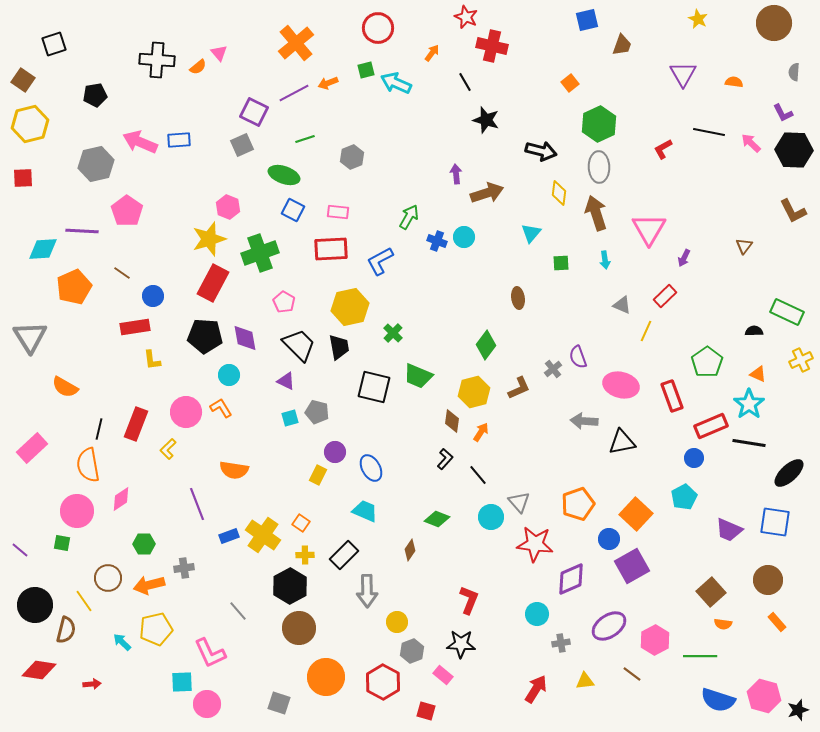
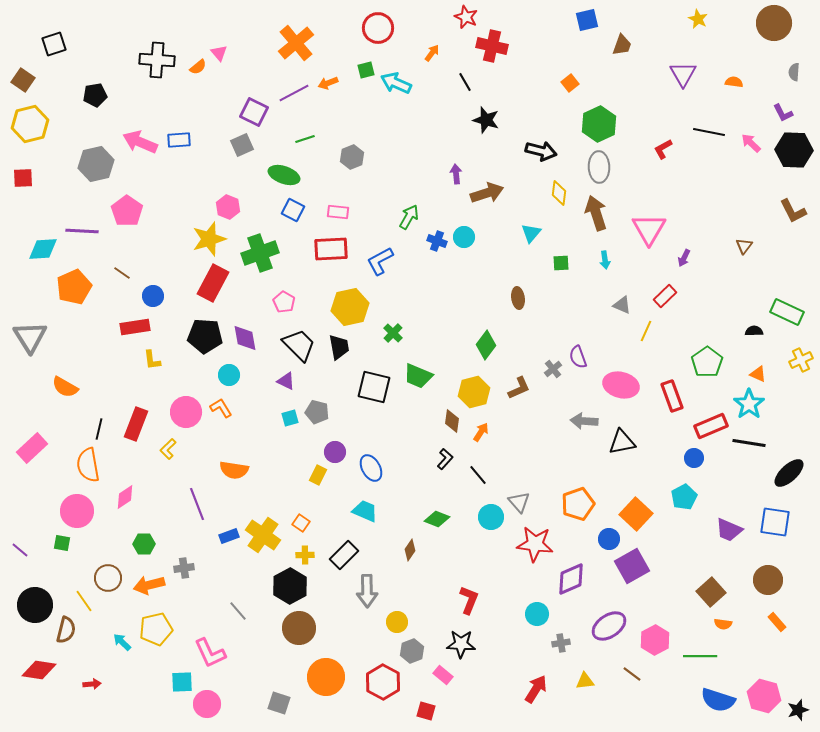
pink diamond at (121, 499): moved 4 px right, 2 px up
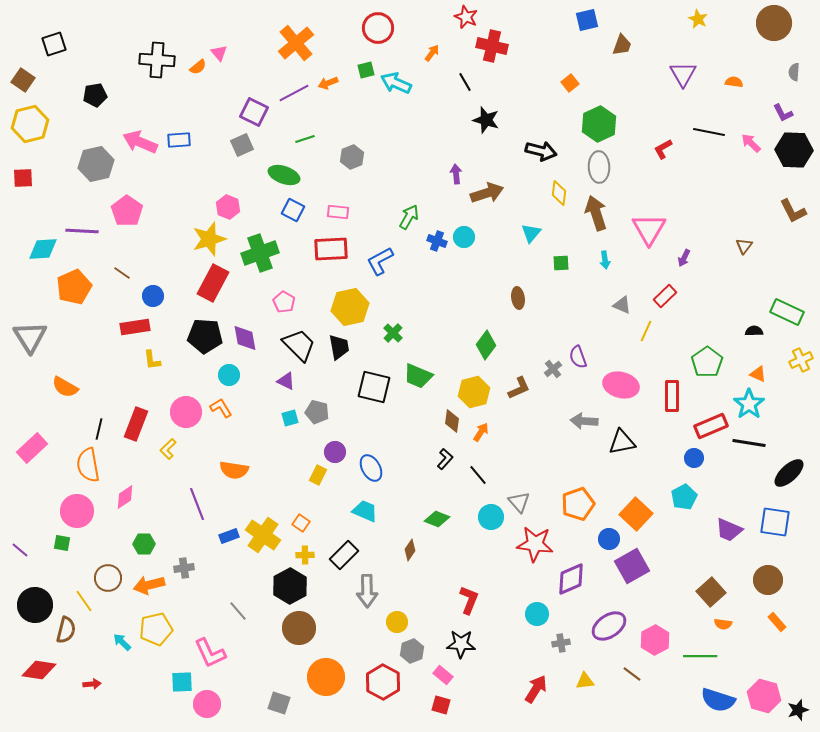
red rectangle at (672, 396): rotated 20 degrees clockwise
red square at (426, 711): moved 15 px right, 6 px up
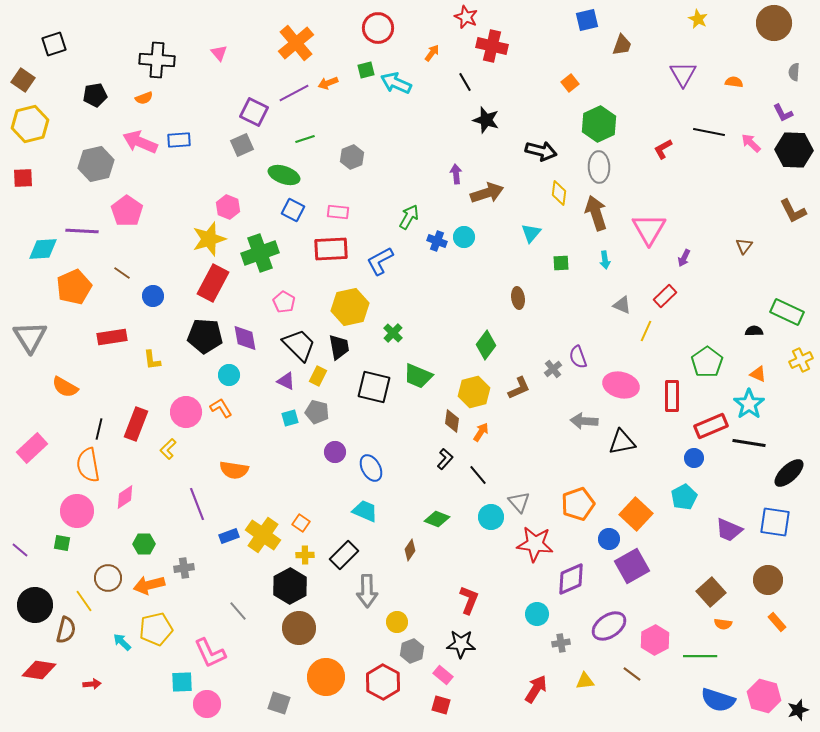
orange semicircle at (198, 67): moved 54 px left, 31 px down; rotated 18 degrees clockwise
red rectangle at (135, 327): moved 23 px left, 10 px down
yellow rectangle at (318, 475): moved 99 px up
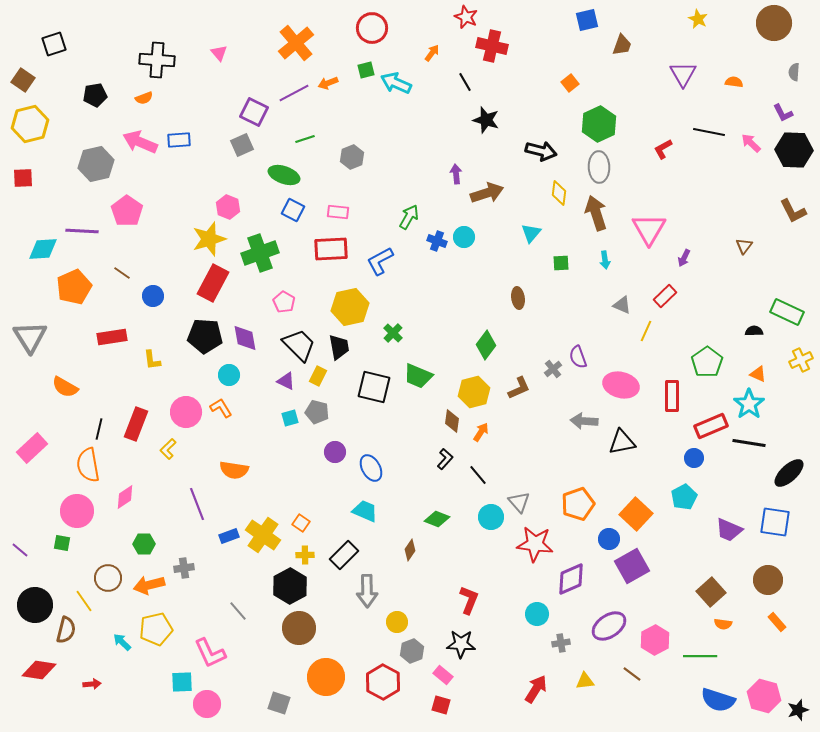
red circle at (378, 28): moved 6 px left
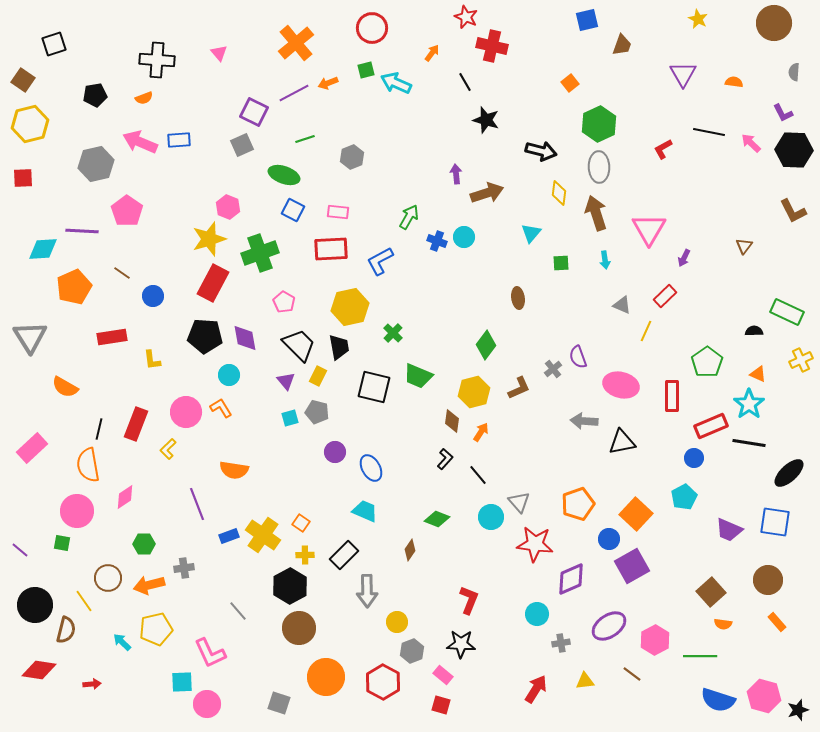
purple triangle at (286, 381): rotated 24 degrees clockwise
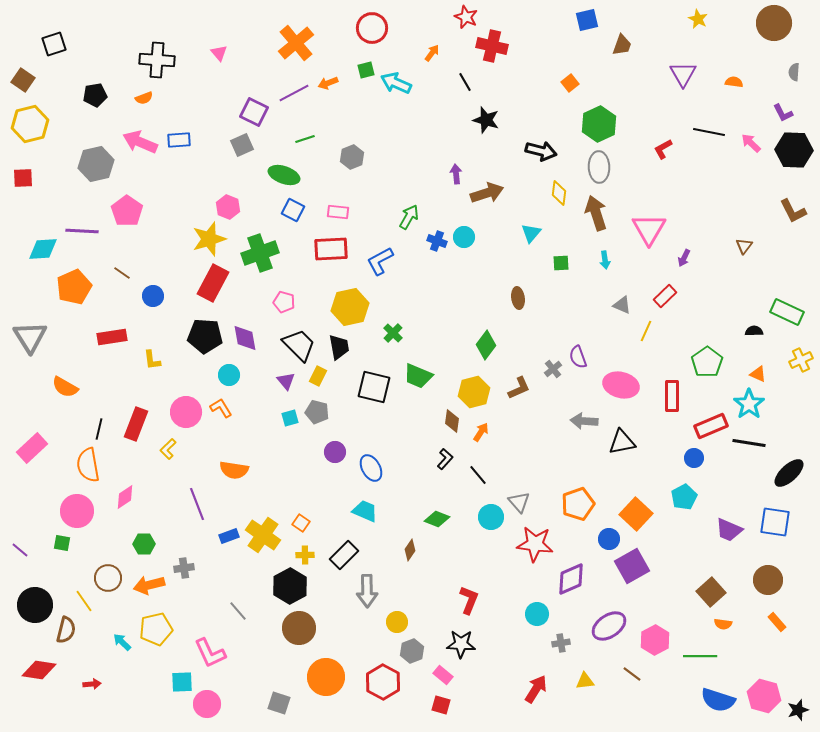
pink pentagon at (284, 302): rotated 15 degrees counterclockwise
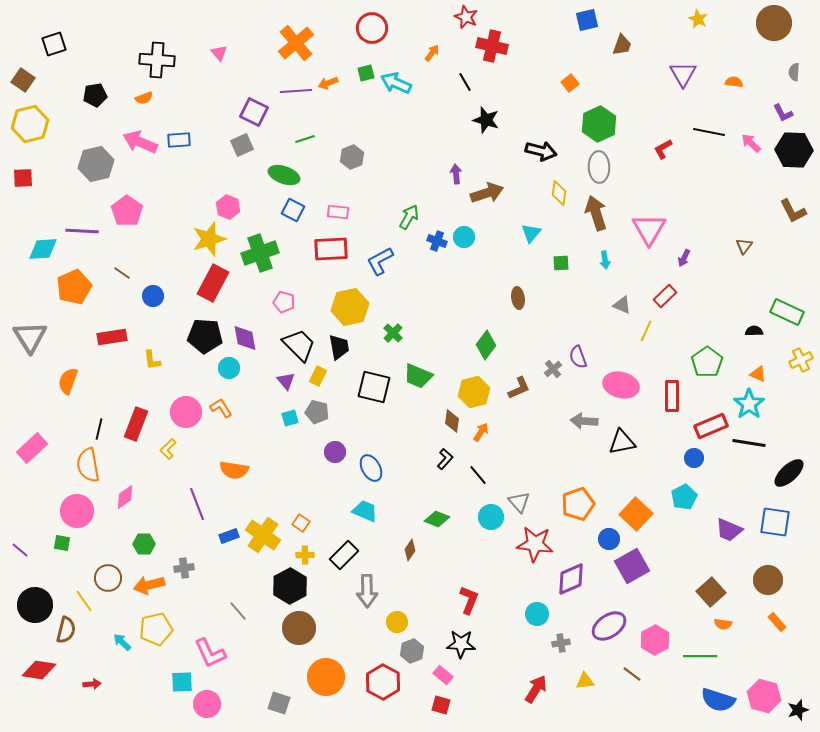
green square at (366, 70): moved 3 px down
purple line at (294, 93): moved 2 px right, 2 px up; rotated 24 degrees clockwise
cyan circle at (229, 375): moved 7 px up
orange semicircle at (65, 387): moved 3 px right, 6 px up; rotated 80 degrees clockwise
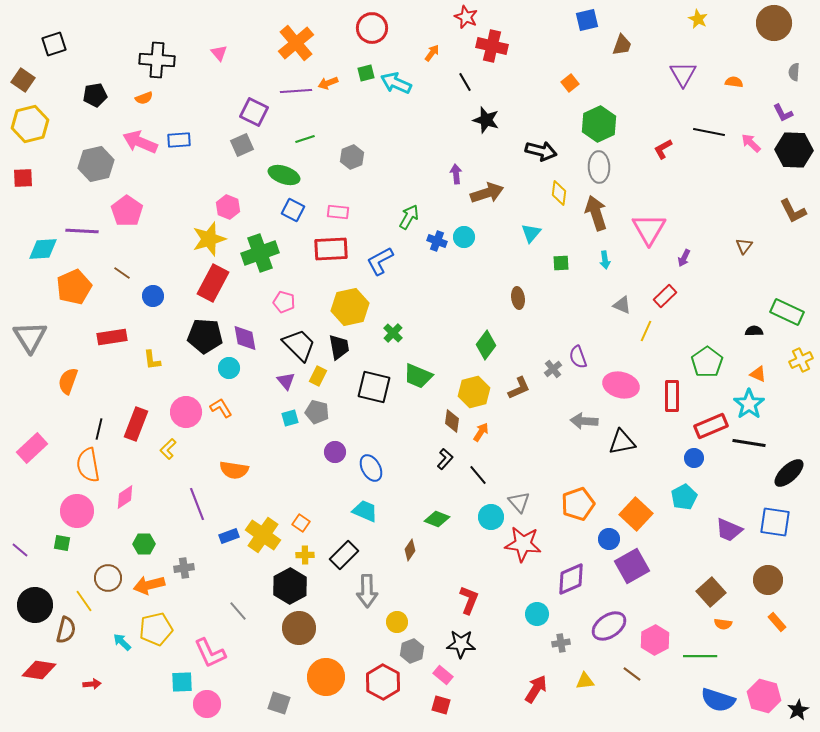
red star at (535, 544): moved 12 px left
black star at (798, 710): rotated 10 degrees counterclockwise
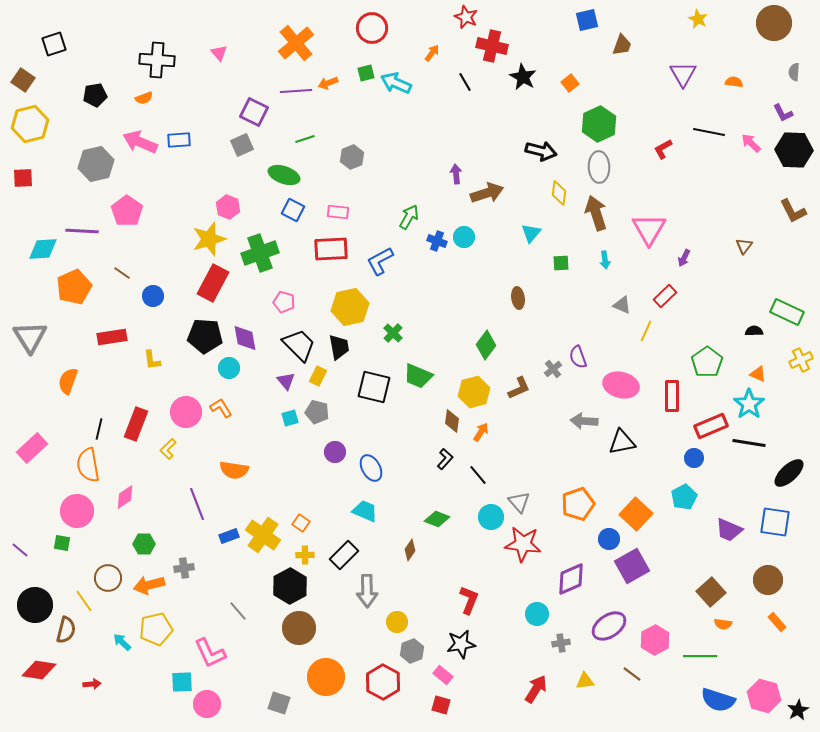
black star at (486, 120): moved 37 px right, 43 px up; rotated 12 degrees clockwise
black star at (461, 644): rotated 12 degrees counterclockwise
